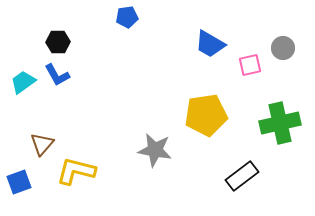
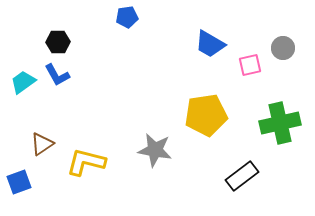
brown triangle: rotated 15 degrees clockwise
yellow L-shape: moved 10 px right, 9 px up
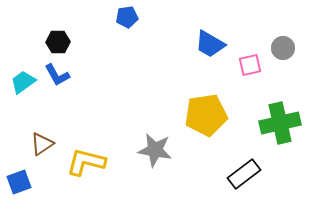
black rectangle: moved 2 px right, 2 px up
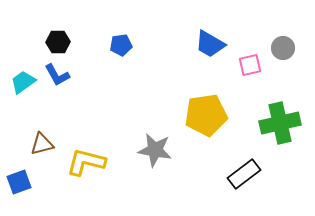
blue pentagon: moved 6 px left, 28 px down
brown triangle: rotated 20 degrees clockwise
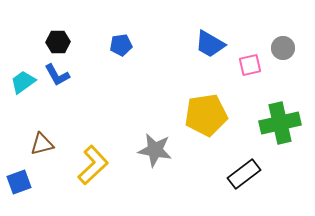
yellow L-shape: moved 7 px right, 3 px down; rotated 123 degrees clockwise
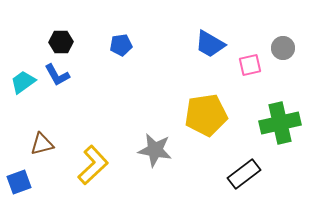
black hexagon: moved 3 px right
